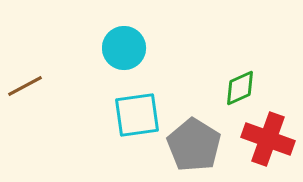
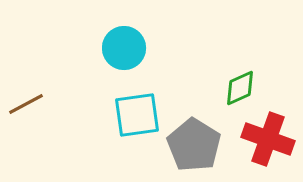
brown line: moved 1 px right, 18 px down
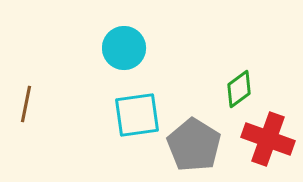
green diamond: moved 1 px left, 1 px down; rotated 12 degrees counterclockwise
brown line: rotated 51 degrees counterclockwise
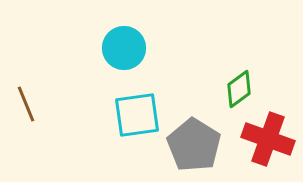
brown line: rotated 33 degrees counterclockwise
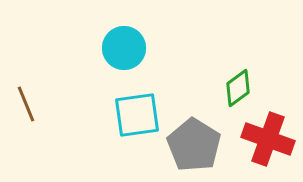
green diamond: moved 1 px left, 1 px up
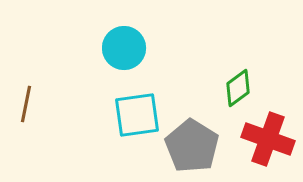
brown line: rotated 33 degrees clockwise
gray pentagon: moved 2 px left, 1 px down
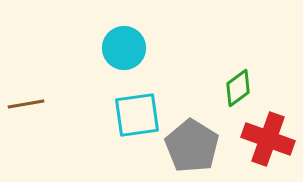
brown line: rotated 69 degrees clockwise
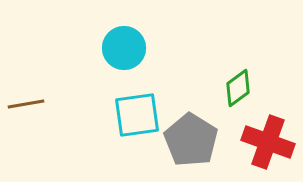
red cross: moved 3 px down
gray pentagon: moved 1 px left, 6 px up
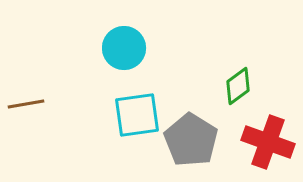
green diamond: moved 2 px up
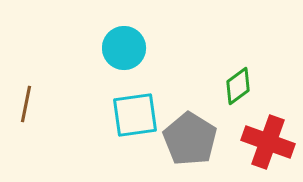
brown line: rotated 69 degrees counterclockwise
cyan square: moved 2 px left
gray pentagon: moved 1 px left, 1 px up
